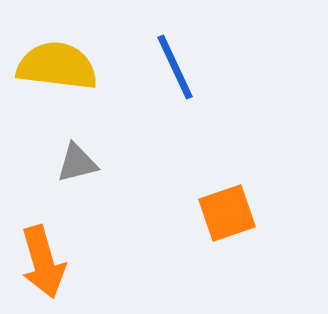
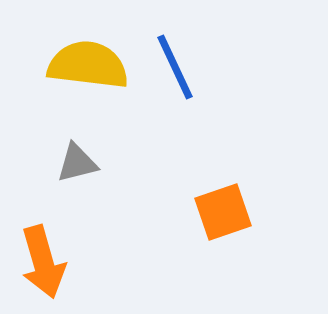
yellow semicircle: moved 31 px right, 1 px up
orange square: moved 4 px left, 1 px up
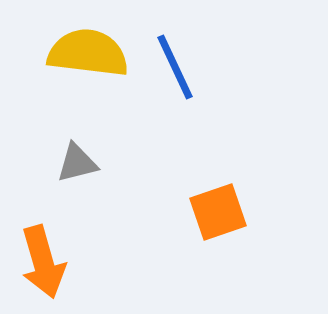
yellow semicircle: moved 12 px up
orange square: moved 5 px left
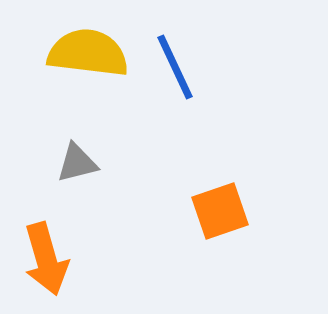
orange square: moved 2 px right, 1 px up
orange arrow: moved 3 px right, 3 px up
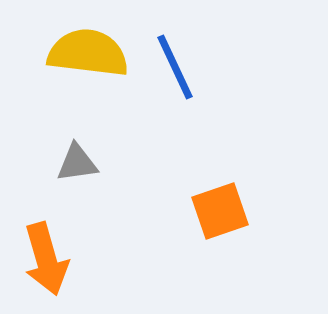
gray triangle: rotated 6 degrees clockwise
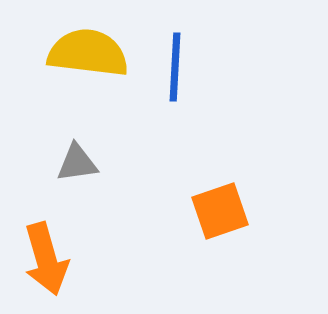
blue line: rotated 28 degrees clockwise
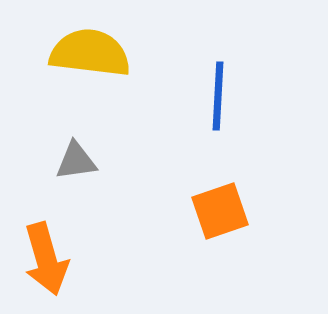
yellow semicircle: moved 2 px right
blue line: moved 43 px right, 29 px down
gray triangle: moved 1 px left, 2 px up
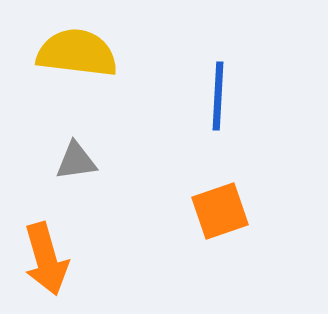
yellow semicircle: moved 13 px left
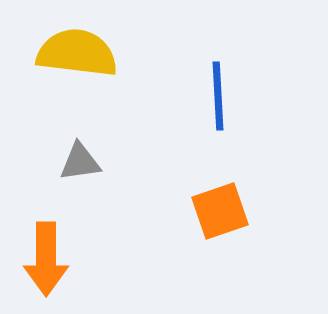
blue line: rotated 6 degrees counterclockwise
gray triangle: moved 4 px right, 1 px down
orange arrow: rotated 16 degrees clockwise
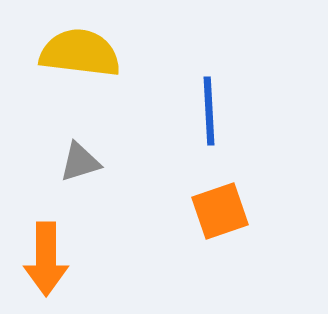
yellow semicircle: moved 3 px right
blue line: moved 9 px left, 15 px down
gray triangle: rotated 9 degrees counterclockwise
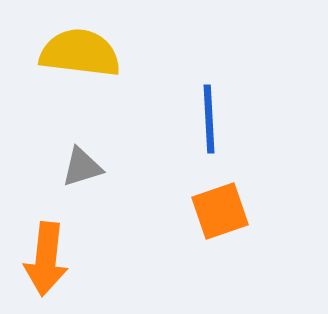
blue line: moved 8 px down
gray triangle: moved 2 px right, 5 px down
orange arrow: rotated 6 degrees clockwise
